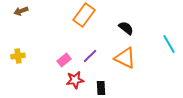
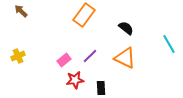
brown arrow: rotated 64 degrees clockwise
yellow cross: rotated 16 degrees counterclockwise
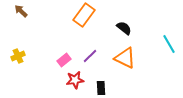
black semicircle: moved 2 px left
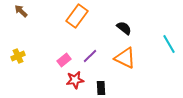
orange rectangle: moved 7 px left, 1 px down
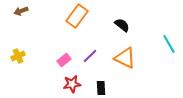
brown arrow: rotated 64 degrees counterclockwise
black semicircle: moved 2 px left, 3 px up
red star: moved 3 px left, 4 px down
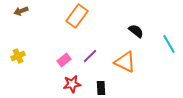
black semicircle: moved 14 px right, 6 px down
orange triangle: moved 4 px down
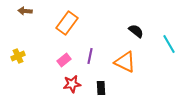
brown arrow: moved 4 px right; rotated 24 degrees clockwise
orange rectangle: moved 10 px left, 7 px down
purple line: rotated 35 degrees counterclockwise
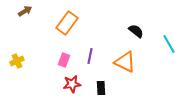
brown arrow: rotated 144 degrees clockwise
yellow cross: moved 1 px left, 5 px down
pink rectangle: rotated 32 degrees counterclockwise
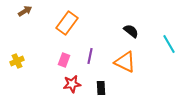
black semicircle: moved 5 px left
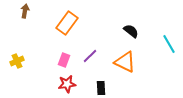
brown arrow: rotated 48 degrees counterclockwise
purple line: rotated 35 degrees clockwise
red star: moved 5 px left
